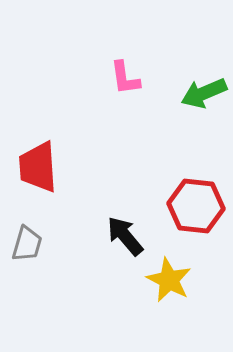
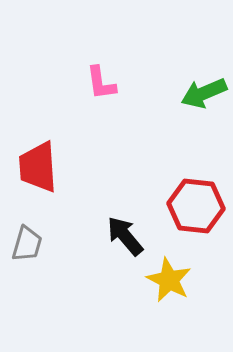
pink L-shape: moved 24 px left, 5 px down
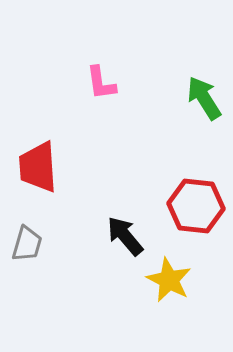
green arrow: moved 5 px down; rotated 81 degrees clockwise
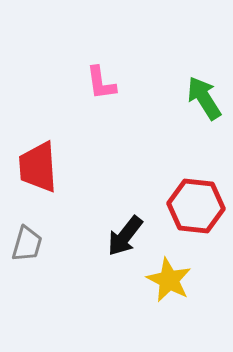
black arrow: rotated 102 degrees counterclockwise
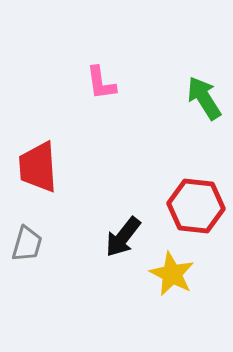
black arrow: moved 2 px left, 1 px down
yellow star: moved 3 px right, 6 px up
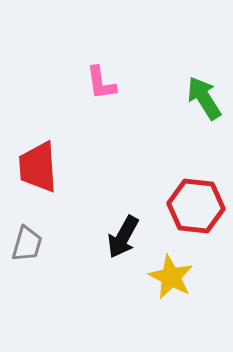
black arrow: rotated 9 degrees counterclockwise
yellow star: moved 1 px left, 3 px down
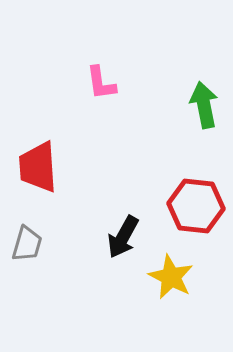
green arrow: moved 7 px down; rotated 21 degrees clockwise
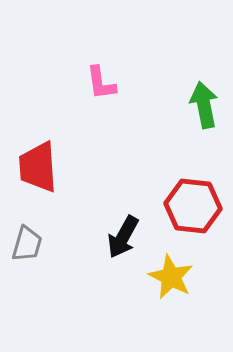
red hexagon: moved 3 px left
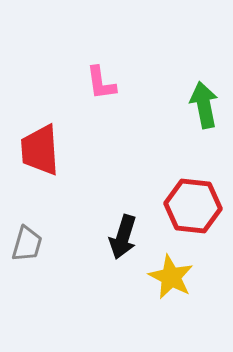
red trapezoid: moved 2 px right, 17 px up
black arrow: rotated 12 degrees counterclockwise
